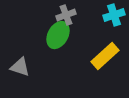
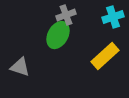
cyan cross: moved 1 px left, 2 px down
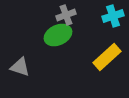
cyan cross: moved 1 px up
green ellipse: rotated 36 degrees clockwise
yellow rectangle: moved 2 px right, 1 px down
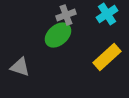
cyan cross: moved 6 px left, 2 px up; rotated 15 degrees counterclockwise
green ellipse: rotated 16 degrees counterclockwise
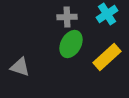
gray cross: moved 1 px right, 2 px down; rotated 18 degrees clockwise
green ellipse: moved 13 px right, 9 px down; rotated 20 degrees counterclockwise
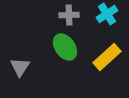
gray cross: moved 2 px right, 2 px up
green ellipse: moved 6 px left, 3 px down; rotated 64 degrees counterclockwise
gray triangle: rotated 45 degrees clockwise
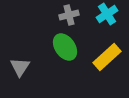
gray cross: rotated 12 degrees counterclockwise
